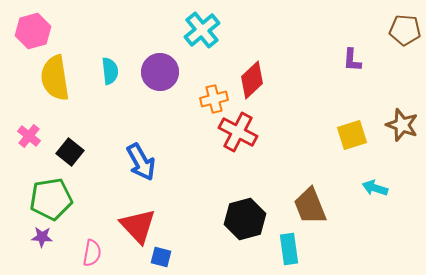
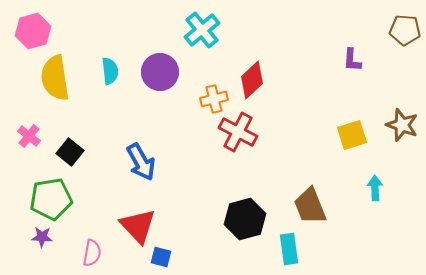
cyan arrow: rotated 70 degrees clockwise
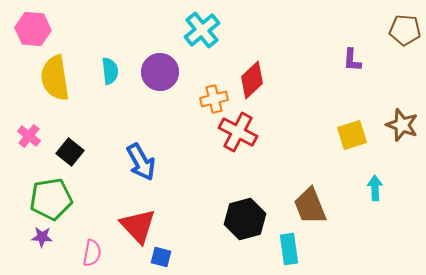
pink hexagon: moved 2 px up; rotated 20 degrees clockwise
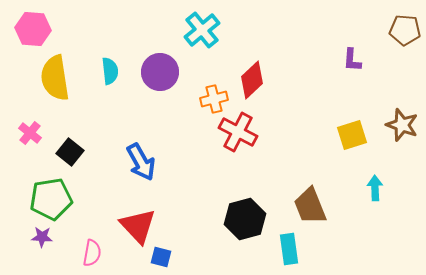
pink cross: moved 1 px right, 3 px up
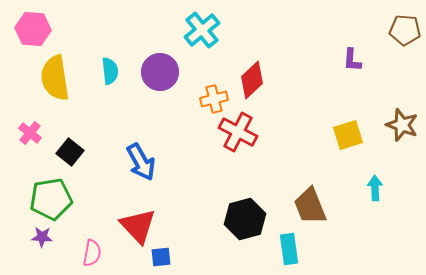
yellow square: moved 4 px left
blue square: rotated 20 degrees counterclockwise
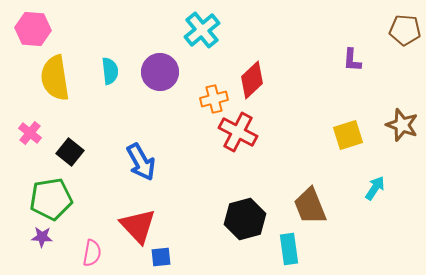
cyan arrow: rotated 35 degrees clockwise
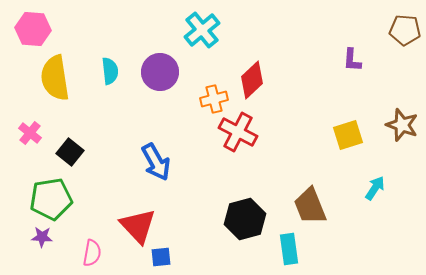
blue arrow: moved 15 px right
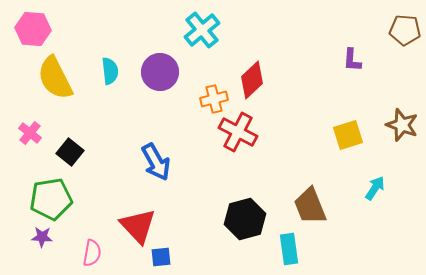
yellow semicircle: rotated 18 degrees counterclockwise
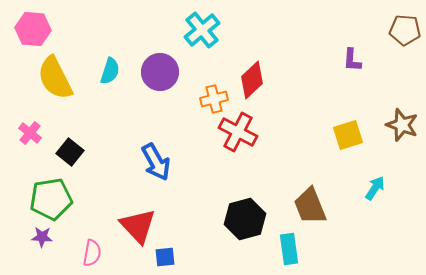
cyan semicircle: rotated 24 degrees clockwise
blue square: moved 4 px right
